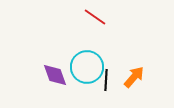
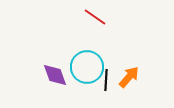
orange arrow: moved 5 px left
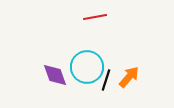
red line: rotated 45 degrees counterclockwise
black line: rotated 15 degrees clockwise
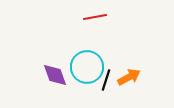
orange arrow: rotated 20 degrees clockwise
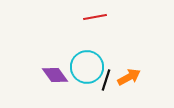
purple diamond: rotated 16 degrees counterclockwise
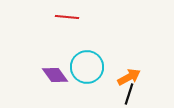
red line: moved 28 px left; rotated 15 degrees clockwise
black line: moved 23 px right, 14 px down
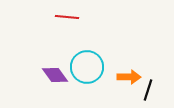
orange arrow: rotated 30 degrees clockwise
black line: moved 19 px right, 4 px up
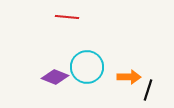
purple diamond: moved 2 px down; rotated 32 degrees counterclockwise
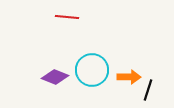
cyan circle: moved 5 px right, 3 px down
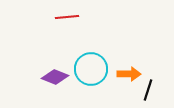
red line: rotated 10 degrees counterclockwise
cyan circle: moved 1 px left, 1 px up
orange arrow: moved 3 px up
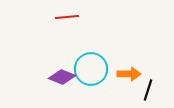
purple diamond: moved 7 px right
